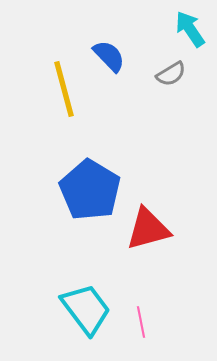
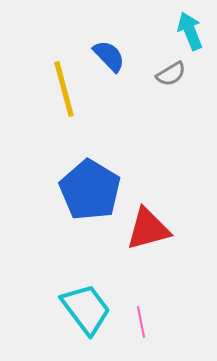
cyan arrow: moved 2 px down; rotated 12 degrees clockwise
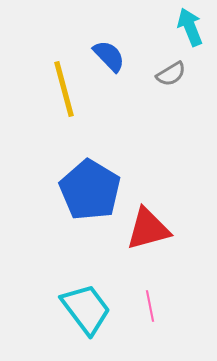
cyan arrow: moved 4 px up
pink line: moved 9 px right, 16 px up
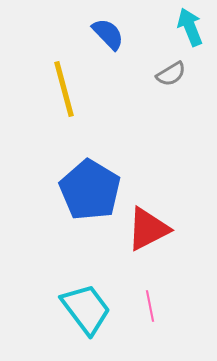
blue semicircle: moved 1 px left, 22 px up
red triangle: rotated 12 degrees counterclockwise
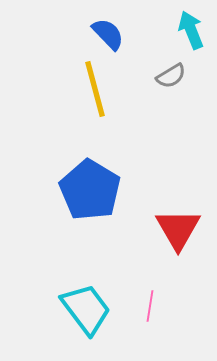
cyan arrow: moved 1 px right, 3 px down
gray semicircle: moved 2 px down
yellow line: moved 31 px right
red triangle: moved 30 px right; rotated 33 degrees counterclockwise
pink line: rotated 20 degrees clockwise
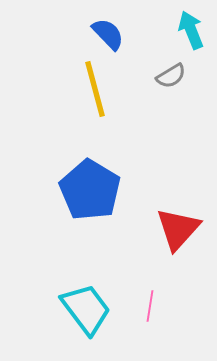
red triangle: rotated 12 degrees clockwise
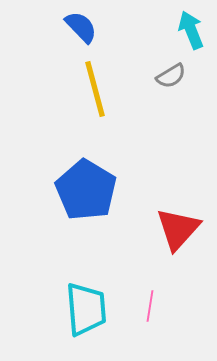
blue semicircle: moved 27 px left, 7 px up
blue pentagon: moved 4 px left
cyan trapezoid: rotated 32 degrees clockwise
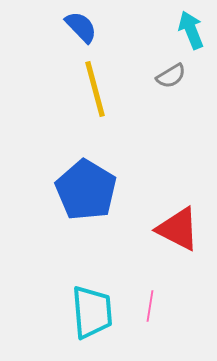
red triangle: rotated 45 degrees counterclockwise
cyan trapezoid: moved 6 px right, 3 px down
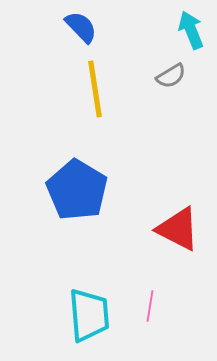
yellow line: rotated 6 degrees clockwise
blue pentagon: moved 9 px left
cyan trapezoid: moved 3 px left, 3 px down
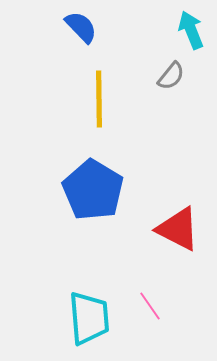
gray semicircle: rotated 20 degrees counterclockwise
yellow line: moved 4 px right, 10 px down; rotated 8 degrees clockwise
blue pentagon: moved 16 px right
pink line: rotated 44 degrees counterclockwise
cyan trapezoid: moved 3 px down
